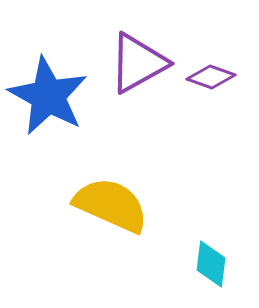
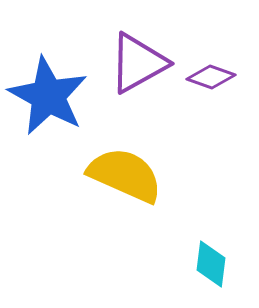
yellow semicircle: moved 14 px right, 30 px up
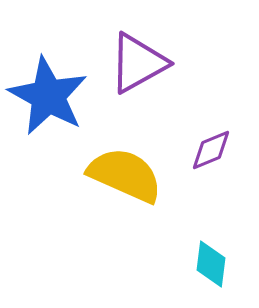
purple diamond: moved 73 px down; rotated 42 degrees counterclockwise
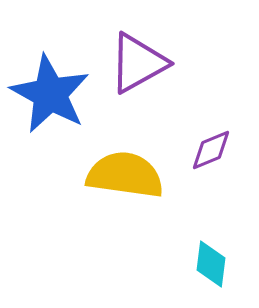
blue star: moved 2 px right, 2 px up
yellow semicircle: rotated 16 degrees counterclockwise
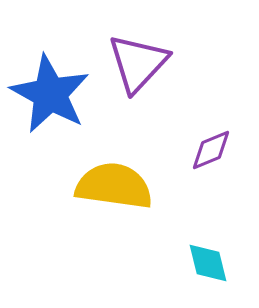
purple triangle: rotated 18 degrees counterclockwise
yellow semicircle: moved 11 px left, 11 px down
cyan diamond: moved 3 px left, 1 px up; rotated 21 degrees counterclockwise
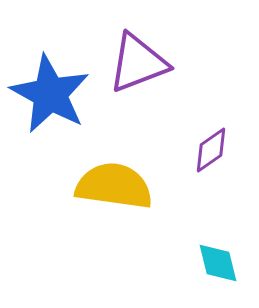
purple triangle: rotated 26 degrees clockwise
purple diamond: rotated 12 degrees counterclockwise
cyan diamond: moved 10 px right
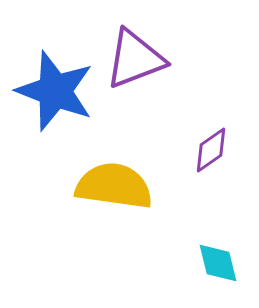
purple triangle: moved 3 px left, 4 px up
blue star: moved 5 px right, 3 px up; rotated 8 degrees counterclockwise
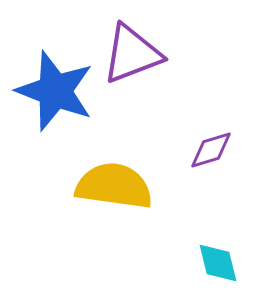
purple triangle: moved 3 px left, 5 px up
purple diamond: rotated 18 degrees clockwise
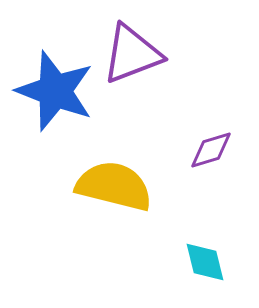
yellow semicircle: rotated 6 degrees clockwise
cyan diamond: moved 13 px left, 1 px up
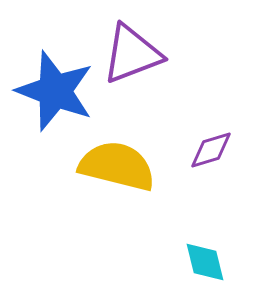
yellow semicircle: moved 3 px right, 20 px up
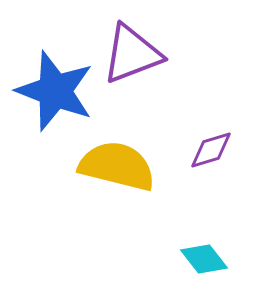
cyan diamond: moved 1 px left, 3 px up; rotated 24 degrees counterclockwise
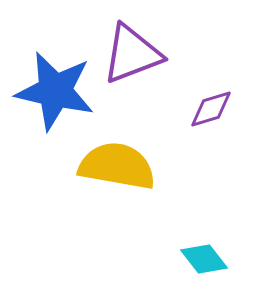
blue star: rotated 8 degrees counterclockwise
purple diamond: moved 41 px up
yellow semicircle: rotated 4 degrees counterclockwise
